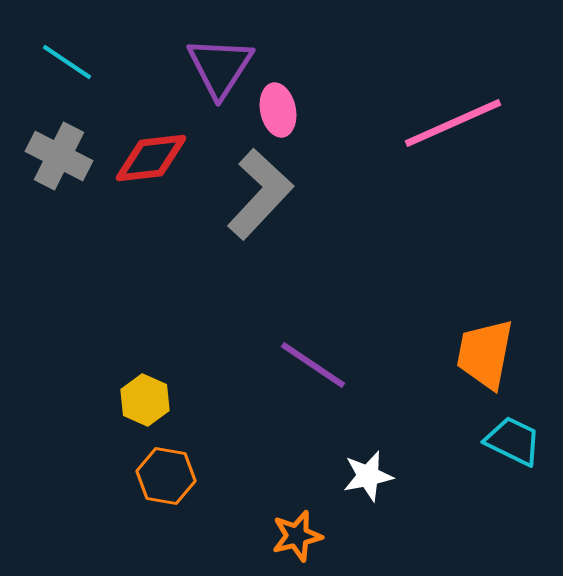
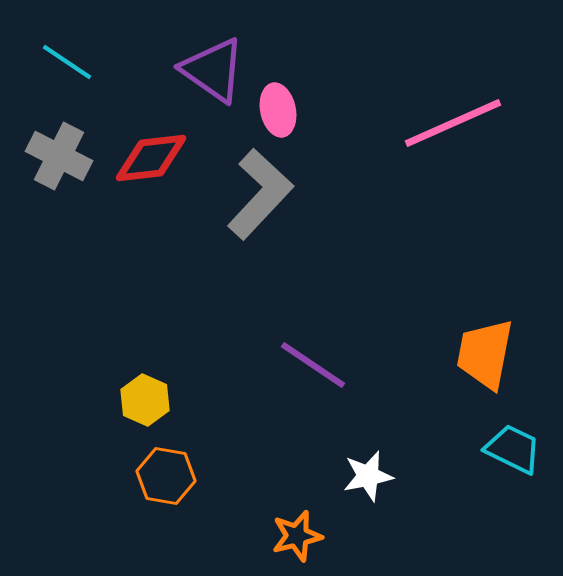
purple triangle: moved 7 px left, 3 px down; rotated 28 degrees counterclockwise
cyan trapezoid: moved 8 px down
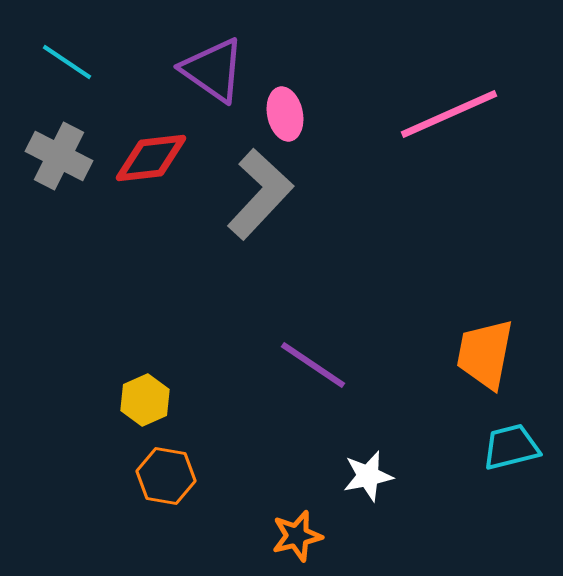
pink ellipse: moved 7 px right, 4 px down
pink line: moved 4 px left, 9 px up
yellow hexagon: rotated 12 degrees clockwise
cyan trapezoid: moved 2 px left, 2 px up; rotated 40 degrees counterclockwise
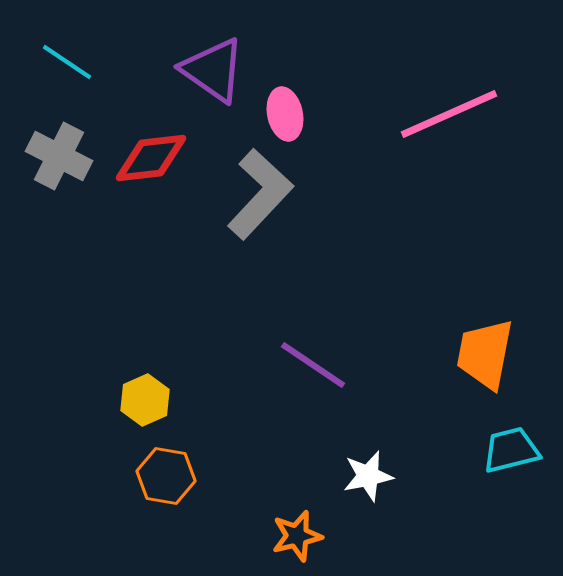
cyan trapezoid: moved 3 px down
